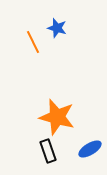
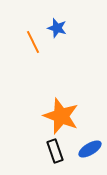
orange star: moved 4 px right, 1 px up; rotated 6 degrees clockwise
black rectangle: moved 7 px right
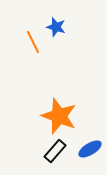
blue star: moved 1 px left, 1 px up
orange star: moved 2 px left
black rectangle: rotated 60 degrees clockwise
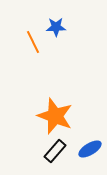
blue star: rotated 18 degrees counterclockwise
orange star: moved 4 px left
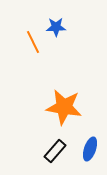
orange star: moved 9 px right, 9 px up; rotated 12 degrees counterclockwise
blue ellipse: rotated 40 degrees counterclockwise
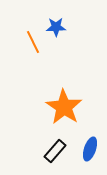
orange star: rotated 24 degrees clockwise
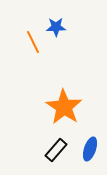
black rectangle: moved 1 px right, 1 px up
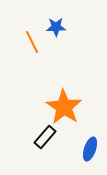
orange line: moved 1 px left
black rectangle: moved 11 px left, 13 px up
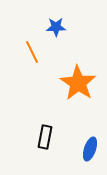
orange line: moved 10 px down
orange star: moved 14 px right, 24 px up
black rectangle: rotated 30 degrees counterclockwise
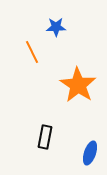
orange star: moved 2 px down
blue ellipse: moved 4 px down
